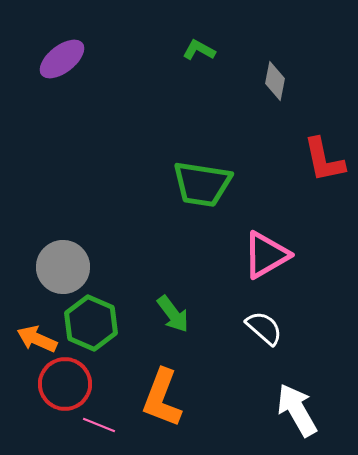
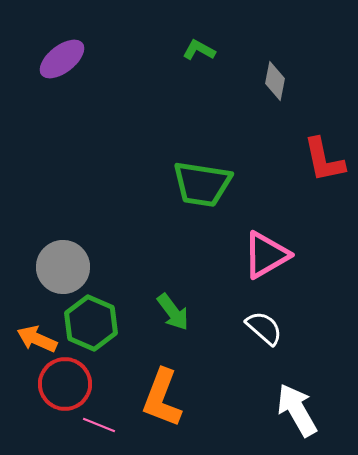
green arrow: moved 2 px up
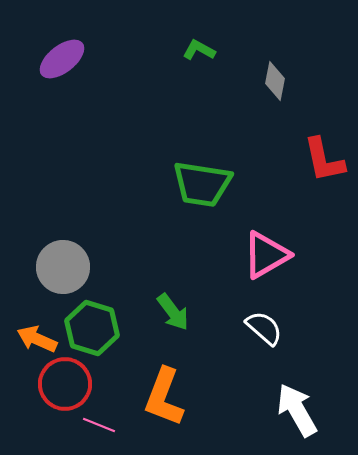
green hexagon: moved 1 px right, 5 px down; rotated 6 degrees counterclockwise
orange L-shape: moved 2 px right, 1 px up
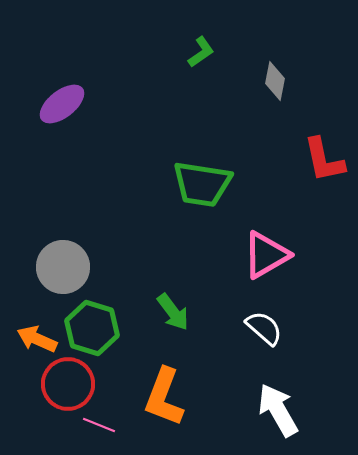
green L-shape: moved 2 px right, 2 px down; rotated 116 degrees clockwise
purple ellipse: moved 45 px down
red circle: moved 3 px right
white arrow: moved 19 px left
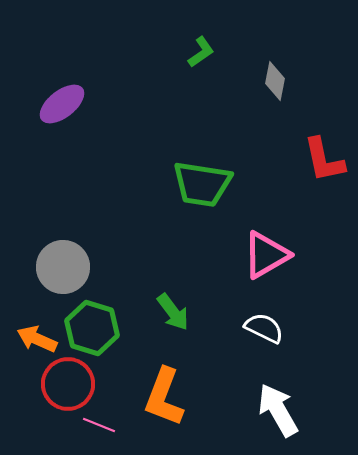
white semicircle: rotated 15 degrees counterclockwise
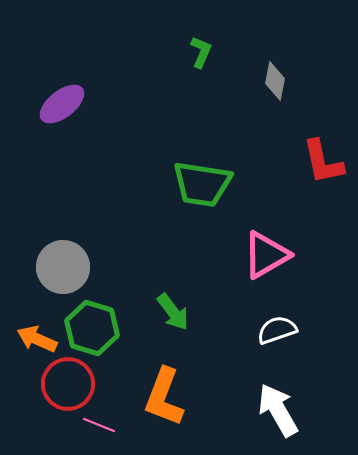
green L-shape: rotated 32 degrees counterclockwise
red L-shape: moved 1 px left, 2 px down
white semicircle: moved 13 px right, 2 px down; rotated 45 degrees counterclockwise
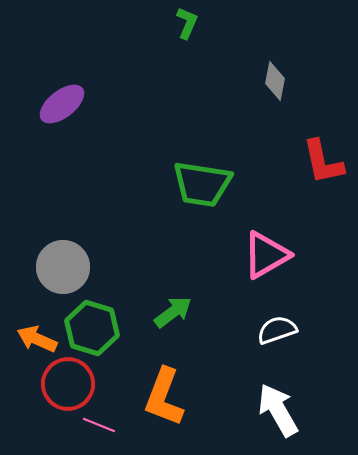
green L-shape: moved 14 px left, 29 px up
green arrow: rotated 90 degrees counterclockwise
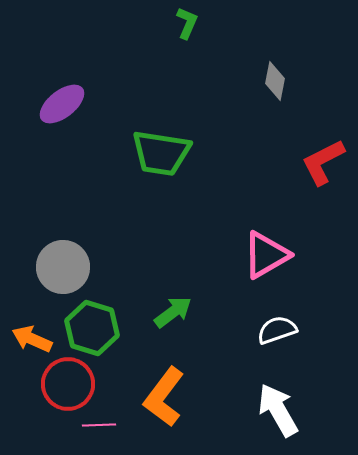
red L-shape: rotated 75 degrees clockwise
green trapezoid: moved 41 px left, 31 px up
orange arrow: moved 5 px left
orange L-shape: rotated 16 degrees clockwise
pink line: rotated 24 degrees counterclockwise
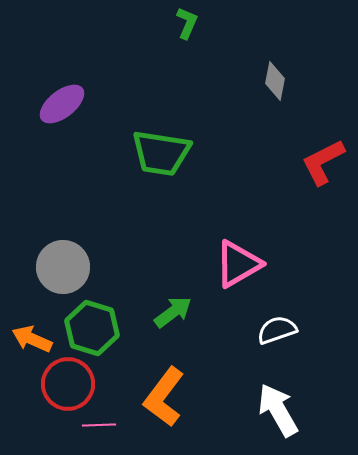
pink triangle: moved 28 px left, 9 px down
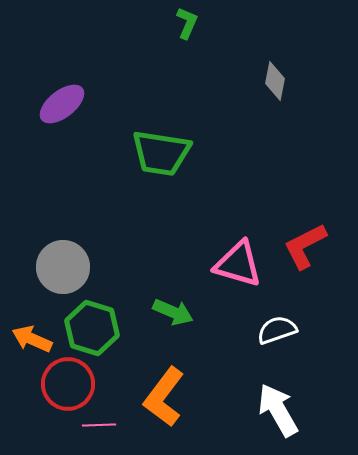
red L-shape: moved 18 px left, 84 px down
pink triangle: rotated 46 degrees clockwise
green arrow: rotated 60 degrees clockwise
